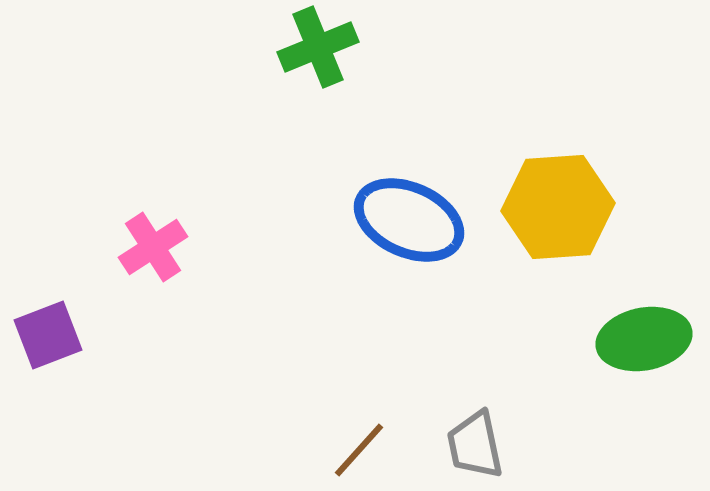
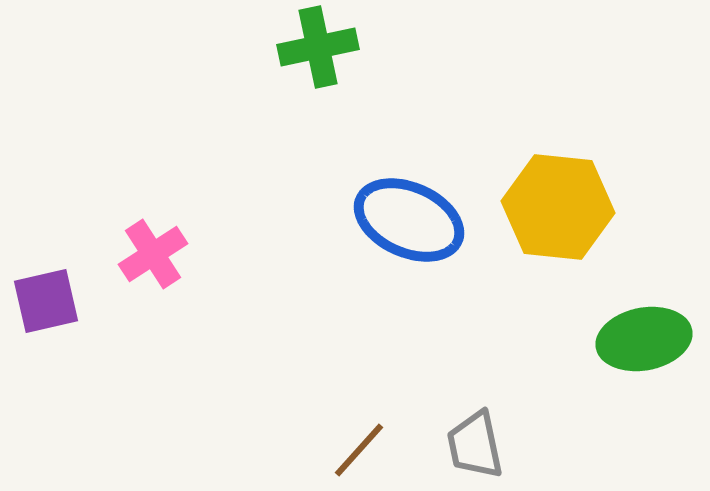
green cross: rotated 10 degrees clockwise
yellow hexagon: rotated 10 degrees clockwise
pink cross: moved 7 px down
purple square: moved 2 px left, 34 px up; rotated 8 degrees clockwise
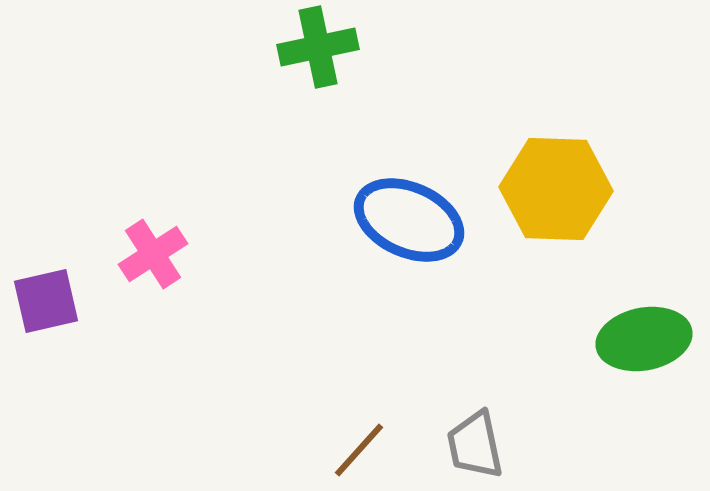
yellow hexagon: moved 2 px left, 18 px up; rotated 4 degrees counterclockwise
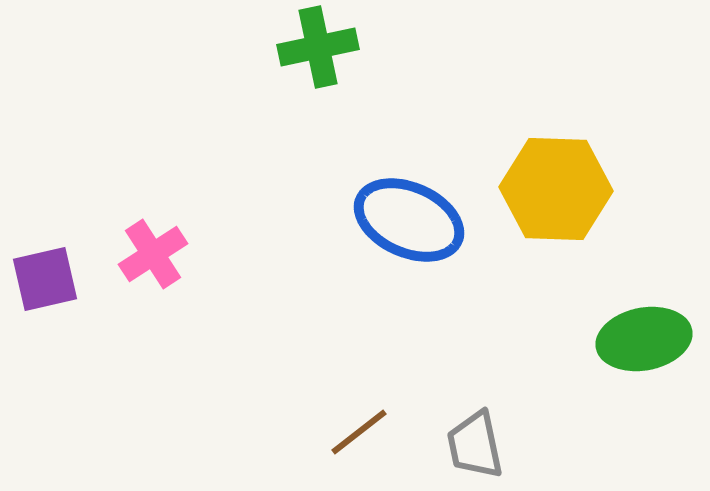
purple square: moved 1 px left, 22 px up
brown line: moved 18 px up; rotated 10 degrees clockwise
